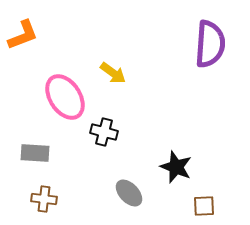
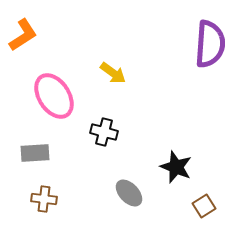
orange L-shape: rotated 12 degrees counterclockwise
pink ellipse: moved 11 px left, 1 px up
gray rectangle: rotated 8 degrees counterclockwise
brown square: rotated 30 degrees counterclockwise
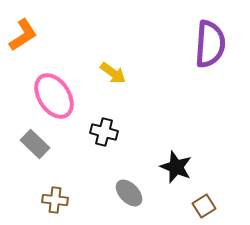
gray rectangle: moved 9 px up; rotated 48 degrees clockwise
brown cross: moved 11 px right, 1 px down
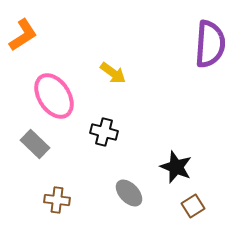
brown cross: moved 2 px right
brown square: moved 11 px left
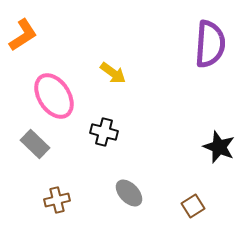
black star: moved 43 px right, 20 px up
brown cross: rotated 20 degrees counterclockwise
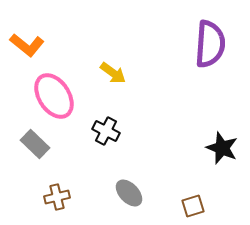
orange L-shape: moved 4 px right, 10 px down; rotated 72 degrees clockwise
black cross: moved 2 px right, 1 px up; rotated 12 degrees clockwise
black star: moved 3 px right, 1 px down
brown cross: moved 3 px up
brown square: rotated 15 degrees clockwise
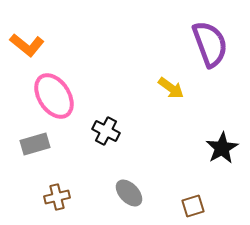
purple semicircle: rotated 24 degrees counterclockwise
yellow arrow: moved 58 px right, 15 px down
gray rectangle: rotated 60 degrees counterclockwise
black star: rotated 20 degrees clockwise
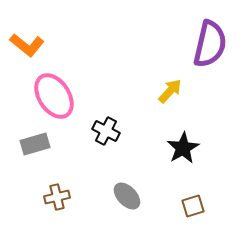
purple semicircle: rotated 33 degrees clockwise
yellow arrow: moved 1 px left, 3 px down; rotated 84 degrees counterclockwise
black star: moved 39 px left
gray ellipse: moved 2 px left, 3 px down
